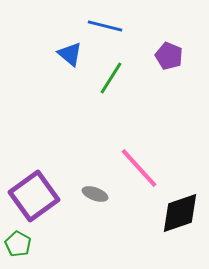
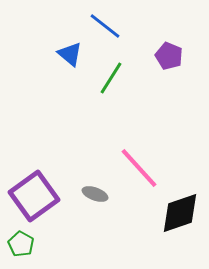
blue line: rotated 24 degrees clockwise
green pentagon: moved 3 px right
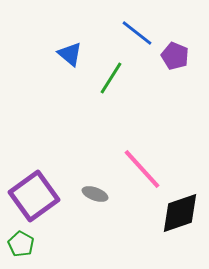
blue line: moved 32 px right, 7 px down
purple pentagon: moved 6 px right
pink line: moved 3 px right, 1 px down
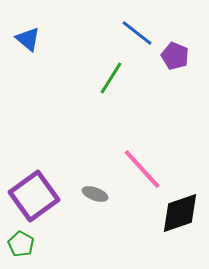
blue triangle: moved 42 px left, 15 px up
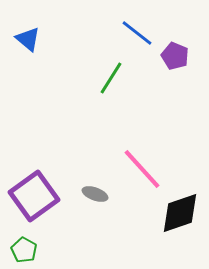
green pentagon: moved 3 px right, 6 px down
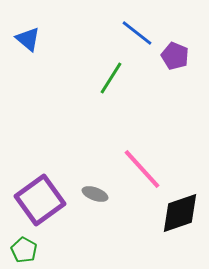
purple square: moved 6 px right, 4 px down
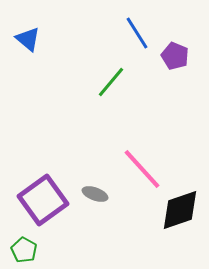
blue line: rotated 20 degrees clockwise
green line: moved 4 px down; rotated 8 degrees clockwise
purple square: moved 3 px right
black diamond: moved 3 px up
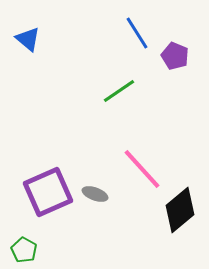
green line: moved 8 px right, 9 px down; rotated 16 degrees clockwise
purple square: moved 5 px right, 8 px up; rotated 12 degrees clockwise
black diamond: rotated 21 degrees counterclockwise
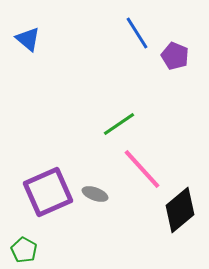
green line: moved 33 px down
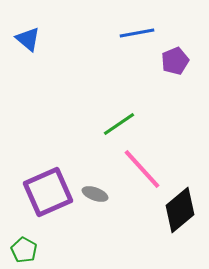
blue line: rotated 68 degrees counterclockwise
purple pentagon: moved 5 px down; rotated 28 degrees clockwise
